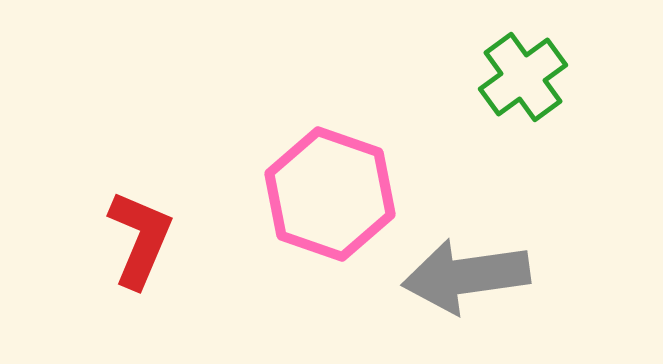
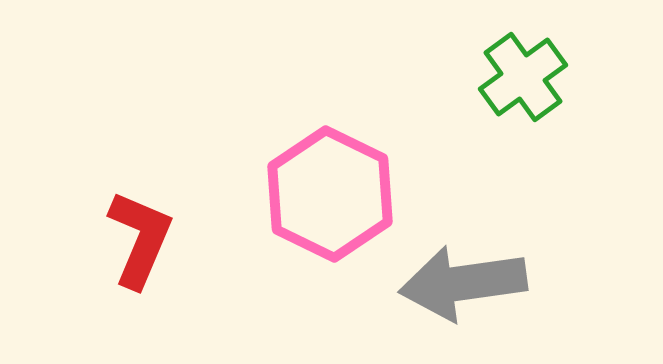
pink hexagon: rotated 7 degrees clockwise
gray arrow: moved 3 px left, 7 px down
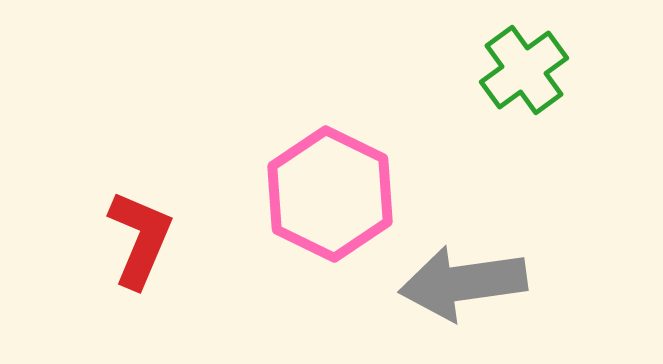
green cross: moved 1 px right, 7 px up
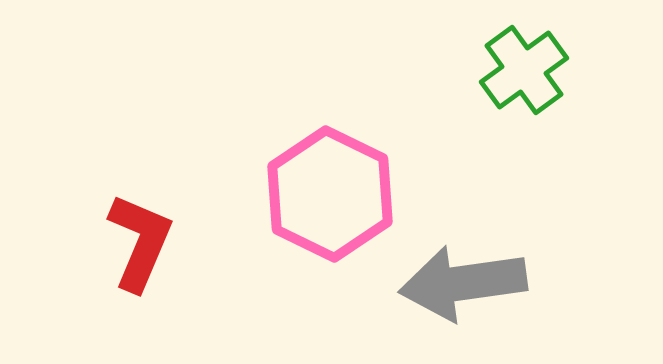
red L-shape: moved 3 px down
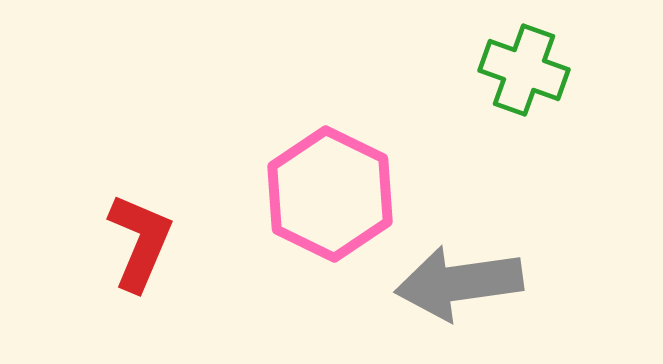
green cross: rotated 34 degrees counterclockwise
gray arrow: moved 4 px left
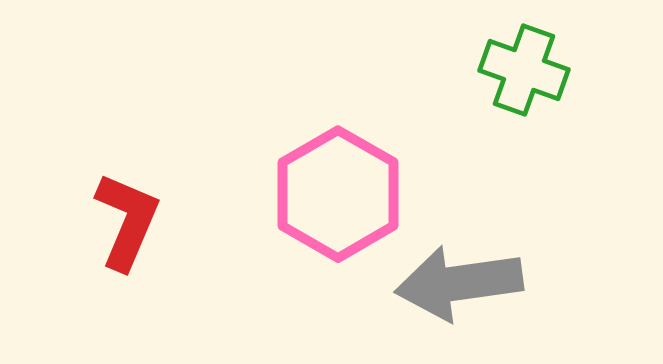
pink hexagon: moved 8 px right; rotated 4 degrees clockwise
red L-shape: moved 13 px left, 21 px up
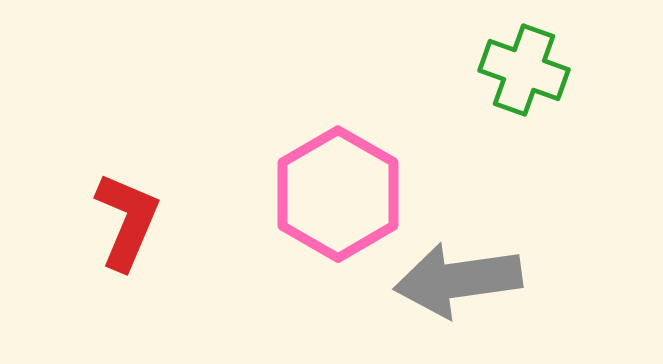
gray arrow: moved 1 px left, 3 px up
